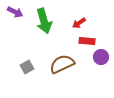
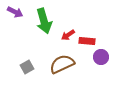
red arrow: moved 11 px left, 12 px down
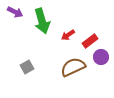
green arrow: moved 2 px left
red rectangle: moved 3 px right; rotated 42 degrees counterclockwise
brown semicircle: moved 11 px right, 3 px down
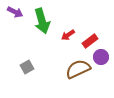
brown semicircle: moved 5 px right, 2 px down
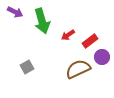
purple circle: moved 1 px right
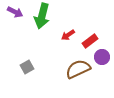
green arrow: moved 5 px up; rotated 30 degrees clockwise
